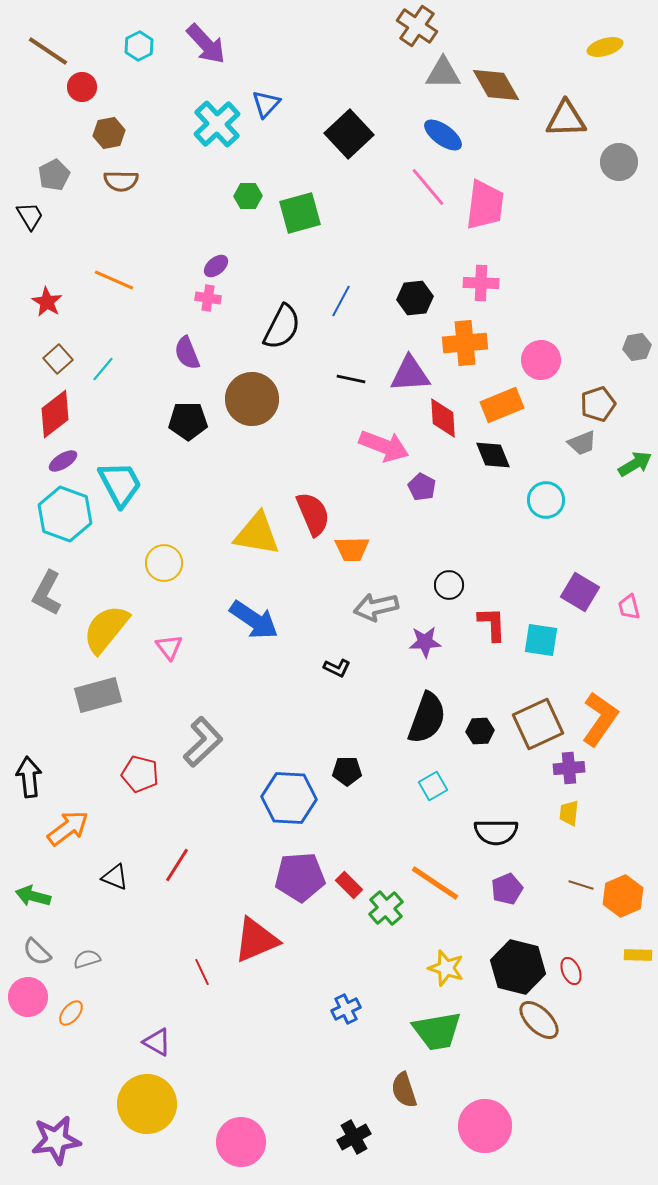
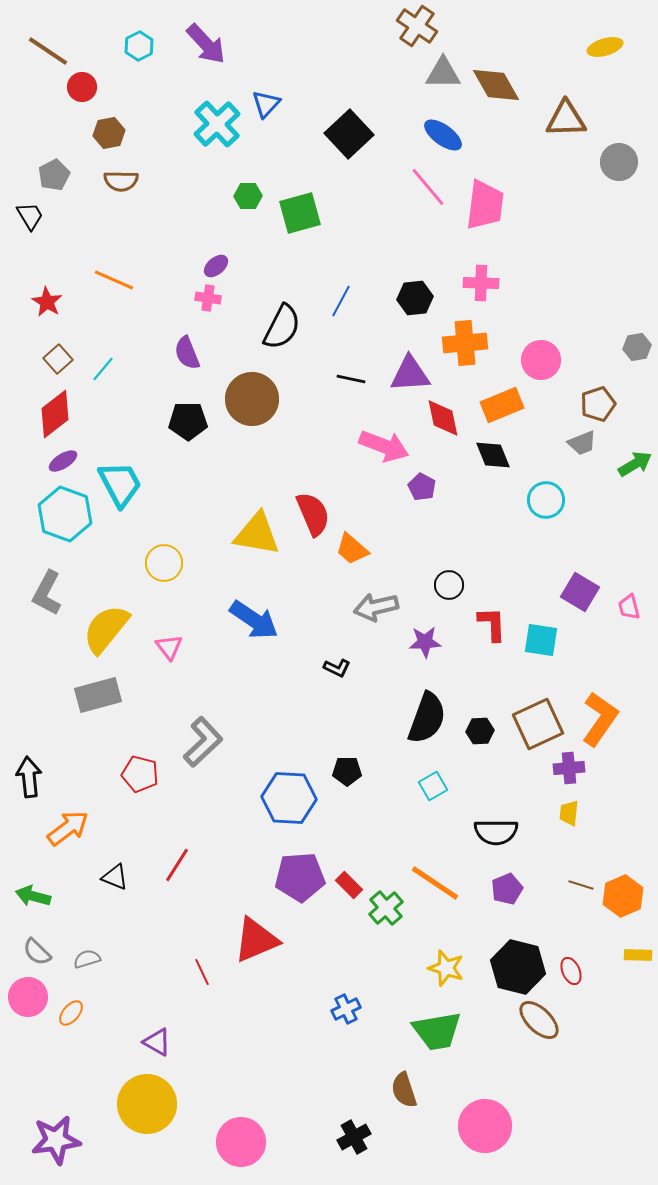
red diamond at (443, 418): rotated 9 degrees counterclockwise
orange trapezoid at (352, 549): rotated 42 degrees clockwise
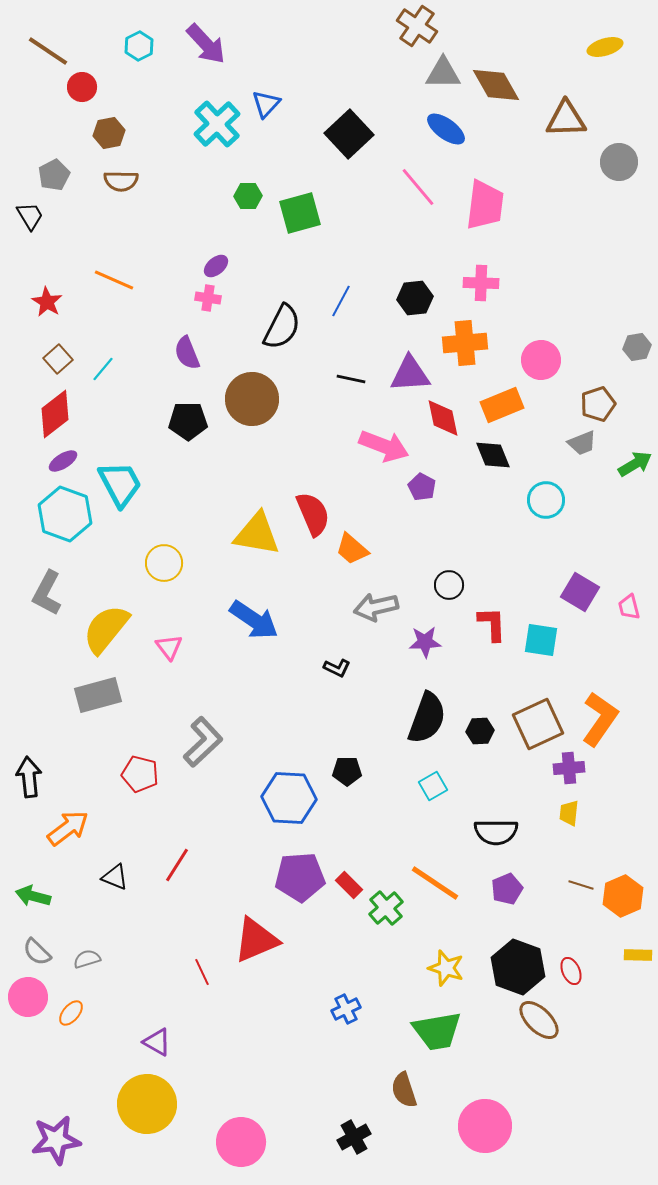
blue ellipse at (443, 135): moved 3 px right, 6 px up
pink line at (428, 187): moved 10 px left
black hexagon at (518, 967): rotated 6 degrees clockwise
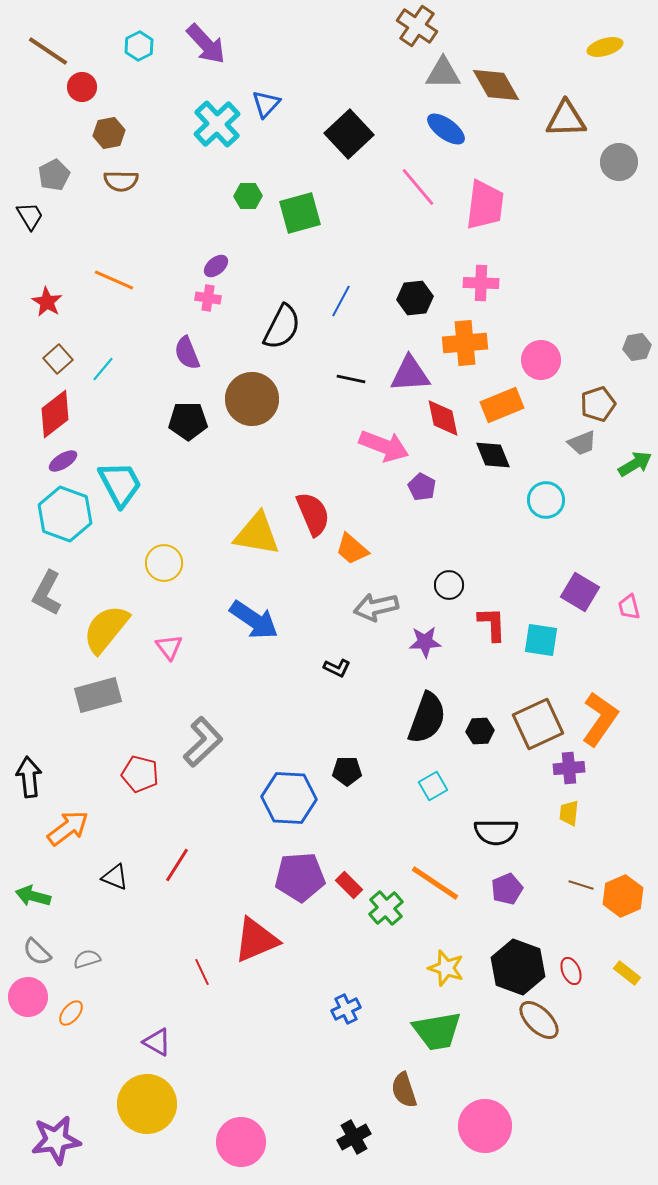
yellow rectangle at (638, 955): moved 11 px left, 18 px down; rotated 36 degrees clockwise
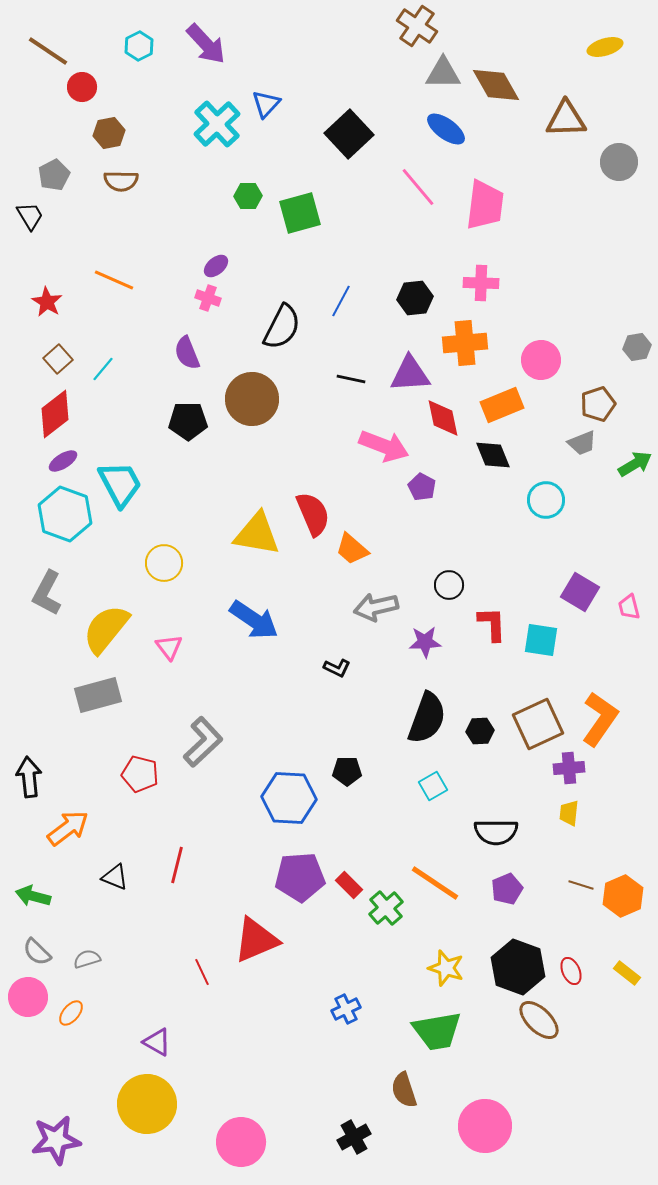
pink cross at (208, 298): rotated 10 degrees clockwise
red line at (177, 865): rotated 18 degrees counterclockwise
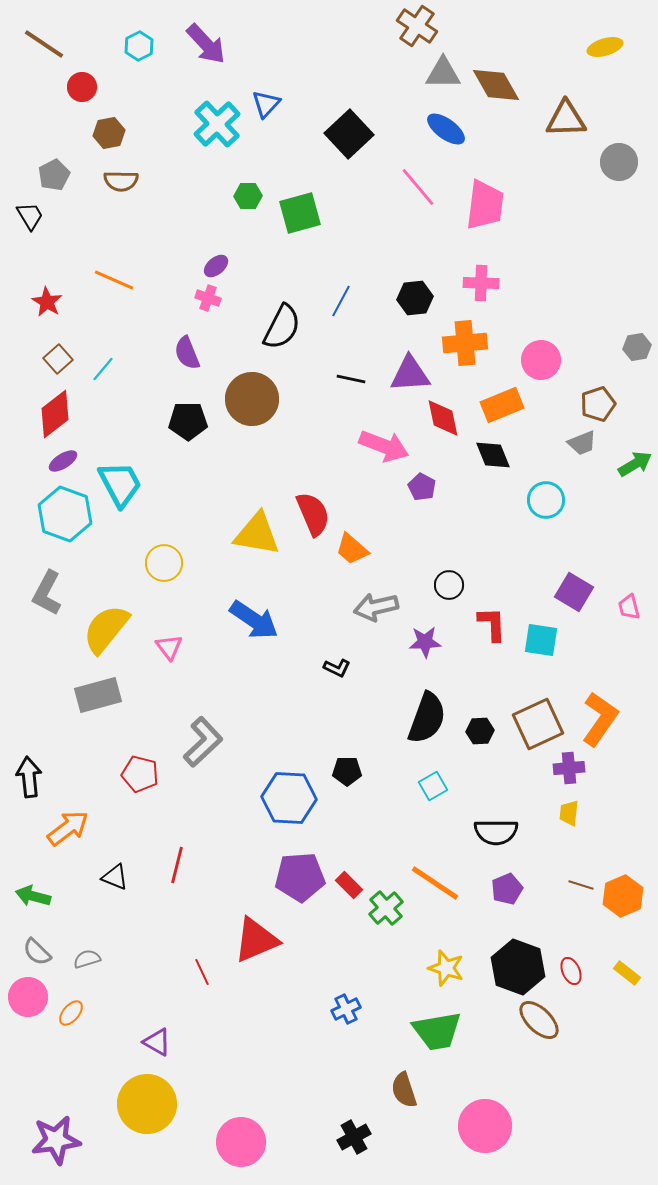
brown line at (48, 51): moved 4 px left, 7 px up
purple square at (580, 592): moved 6 px left
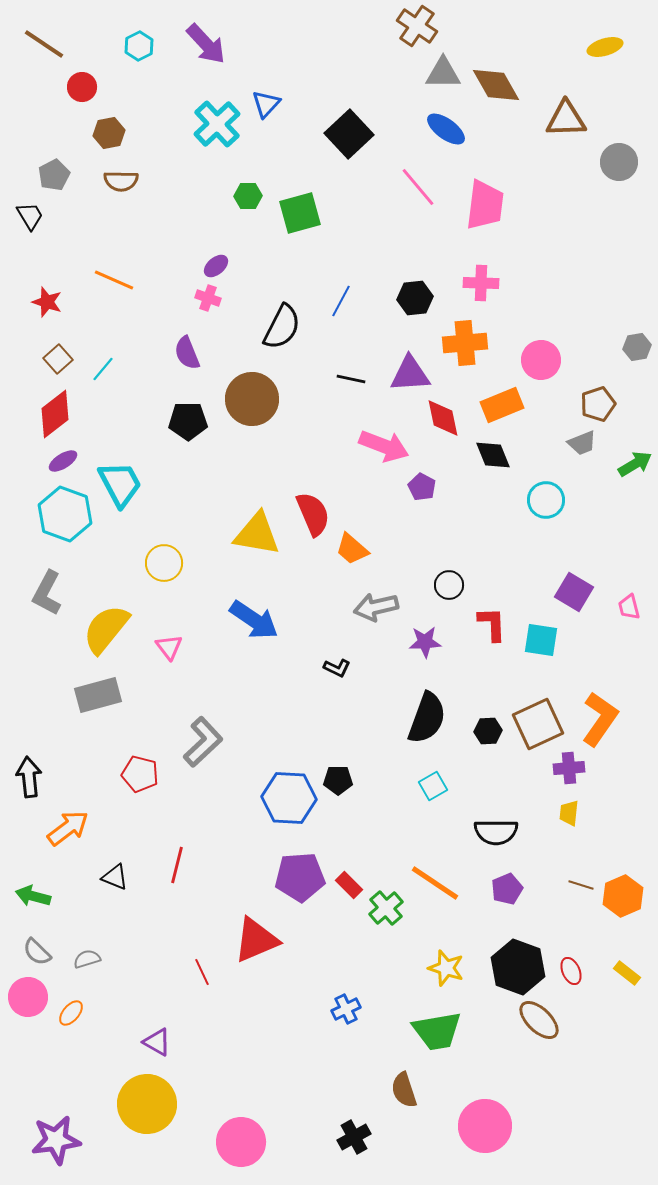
red star at (47, 302): rotated 12 degrees counterclockwise
black hexagon at (480, 731): moved 8 px right
black pentagon at (347, 771): moved 9 px left, 9 px down
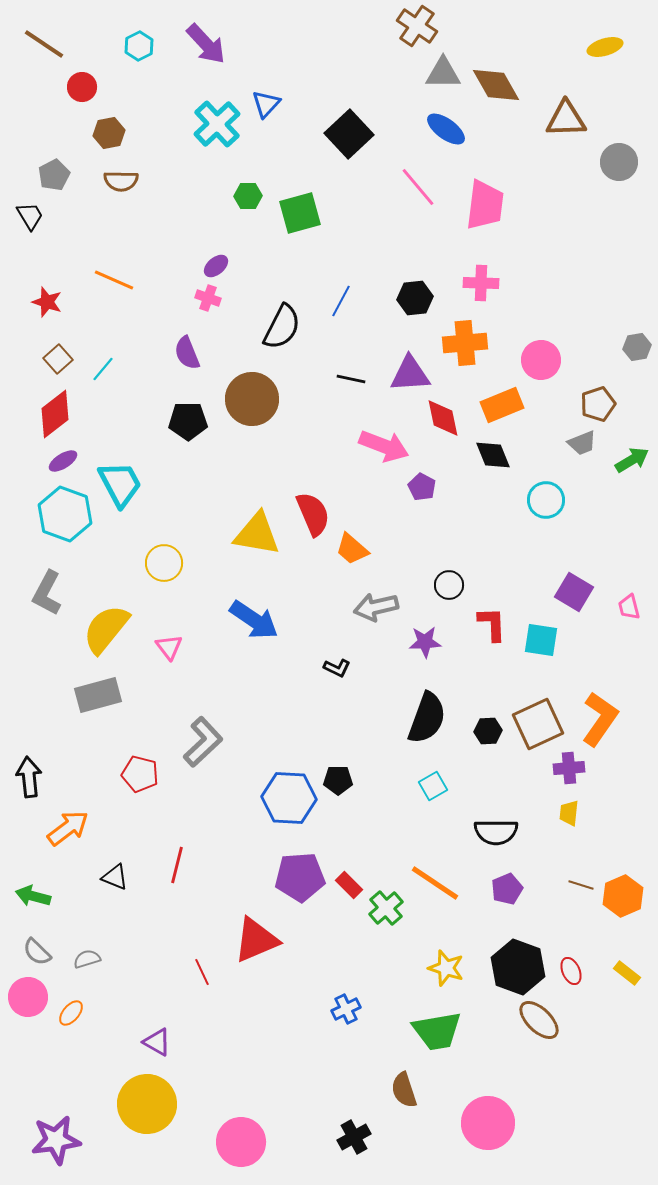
green arrow at (635, 464): moved 3 px left, 4 px up
pink circle at (485, 1126): moved 3 px right, 3 px up
